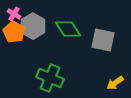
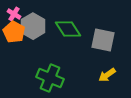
yellow arrow: moved 8 px left, 8 px up
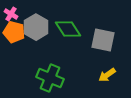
pink cross: moved 3 px left
gray hexagon: moved 3 px right, 1 px down
orange pentagon: rotated 15 degrees counterclockwise
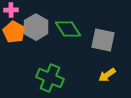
pink cross: moved 4 px up; rotated 32 degrees counterclockwise
orange pentagon: rotated 15 degrees clockwise
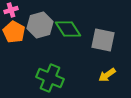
pink cross: rotated 16 degrees counterclockwise
gray hexagon: moved 4 px right, 2 px up; rotated 15 degrees clockwise
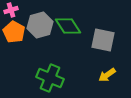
green diamond: moved 3 px up
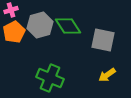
orange pentagon: rotated 15 degrees clockwise
